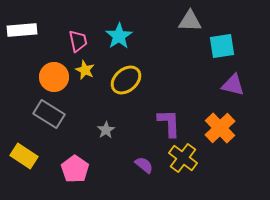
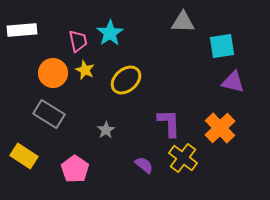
gray triangle: moved 7 px left, 1 px down
cyan star: moved 9 px left, 3 px up
orange circle: moved 1 px left, 4 px up
purple triangle: moved 3 px up
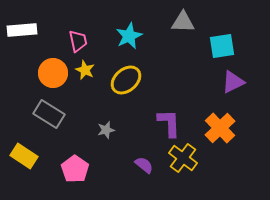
cyan star: moved 19 px right, 3 px down; rotated 8 degrees clockwise
purple triangle: rotated 40 degrees counterclockwise
gray star: rotated 18 degrees clockwise
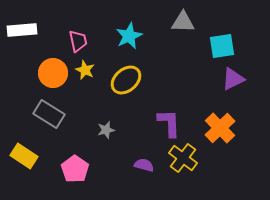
purple triangle: moved 3 px up
purple semicircle: rotated 24 degrees counterclockwise
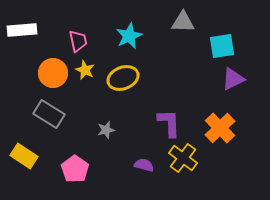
yellow ellipse: moved 3 px left, 2 px up; rotated 20 degrees clockwise
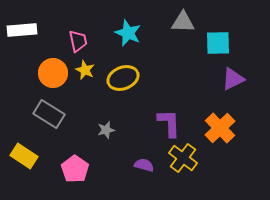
cyan star: moved 1 px left, 3 px up; rotated 24 degrees counterclockwise
cyan square: moved 4 px left, 3 px up; rotated 8 degrees clockwise
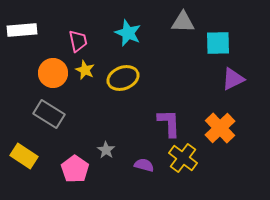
gray star: moved 20 px down; rotated 24 degrees counterclockwise
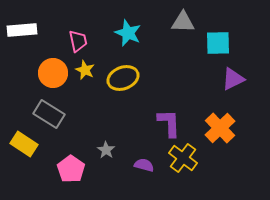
yellow rectangle: moved 12 px up
pink pentagon: moved 4 px left
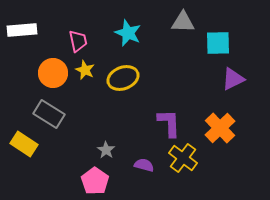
pink pentagon: moved 24 px right, 12 px down
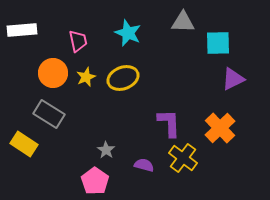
yellow star: moved 1 px right, 7 px down; rotated 24 degrees clockwise
